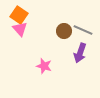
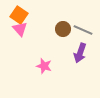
brown circle: moved 1 px left, 2 px up
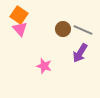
purple arrow: rotated 12 degrees clockwise
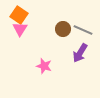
pink triangle: rotated 14 degrees clockwise
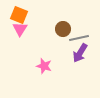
orange square: rotated 12 degrees counterclockwise
gray line: moved 4 px left, 8 px down; rotated 36 degrees counterclockwise
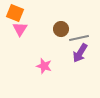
orange square: moved 4 px left, 2 px up
brown circle: moved 2 px left
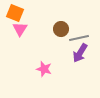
pink star: moved 3 px down
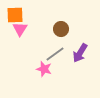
orange square: moved 2 px down; rotated 24 degrees counterclockwise
gray line: moved 24 px left, 16 px down; rotated 24 degrees counterclockwise
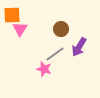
orange square: moved 3 px left
purple arrow: moved 1 px left, 6 px up
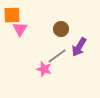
gray line: moved 2 px right, 2 px down
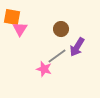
orange square: moved 2 px down; rotated 12 degrees clockwise
purple arrow: moved 2 px left
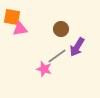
pink triangle: rotated 49 degrees clockwise
